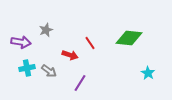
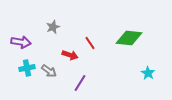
gray star: moved 7 px right, 3 px up
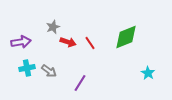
green diamond: moved 3 px left, 1 px up; rotated 28 degrees counterclockwise
purple arrow: rotated 18 degrees counterclockwise
red arrow: moved 2 px left, 13 px up
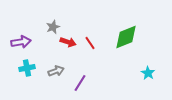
gray arrow: moved 7 px right; rotated 56 degrees counterclockwise
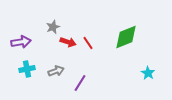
red line: moved 2 px left
cyan cross: moved 1 px down
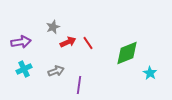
green diamond: moved 1 px right, 16 px down
red arrow: rotated 42 degrees counterclockwise
cyan cross: moved 3 px left; rotated 14 degrees counterclockwise
cyan star: moved 2 px right
purple line: moved 1 px left, 2 px down; rotated 24 degrees counterclockwise
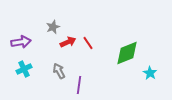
gray arrow: moved 3 px right; rotated 98 degrees counterclockwise
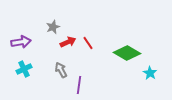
green diamond: rotated 52 degrees clockwise
gray arrow: moved 2 px right, 1 px up
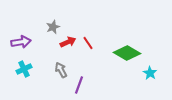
purple line: rotated 12 degrees clockwise
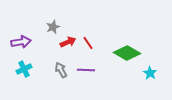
purple line: moved 7 px right, 15 px up; rotated 72 degrees clockwise
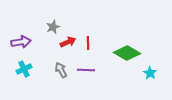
red line: rotated 32 degrees clockwise
